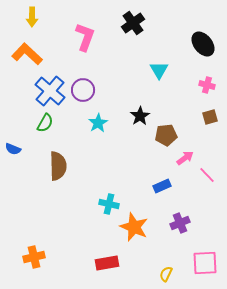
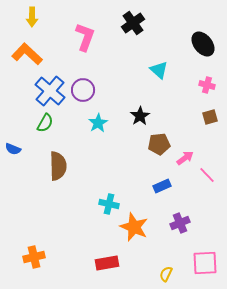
cyan triangle: rotated 18 degrees counterclockwise
brown pentagon: moved 7 px left, 9 px down
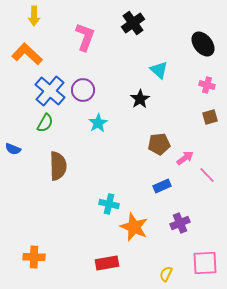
yellow arrow: moved 2 px right, 1 px up
black star: moved 17 px up
orange cross: rotated 15 degrees clockwise
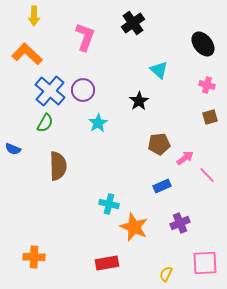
black star: moved 1 px left, 2 px down
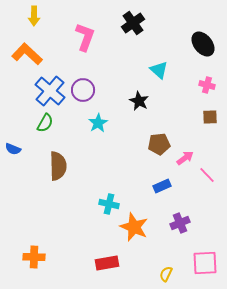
black star: rotated 12 degrees counterclockwise
brown square: rotated 14 degrees clockwise
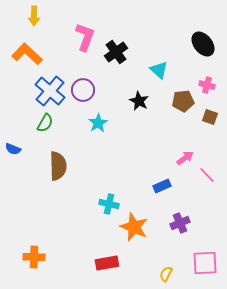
black cross: moved 17 px left, 29 px down
brown square: rotated 21 degrees clockwise
brown pentagon: moved 24 px right, 43 px up
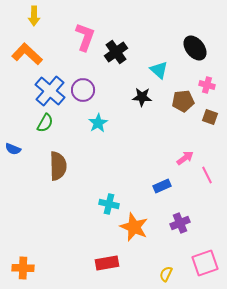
black ellipse: moved 8 px left, 4 px down
black star: moved 3 px right, 4 px up; rotated 24 degrees counterclockwise
pink line: rotated 18 degrees clockwise
orange cross: moved 11 px left, 11 px down
pink square: rotated 16 degrees counterclockwise
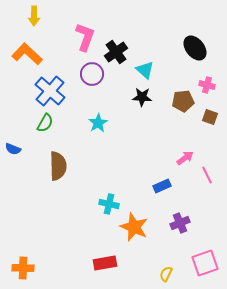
cyan triangle: moved 14 px left
purple circle: moved 9 px right, 16 px up
red rectangle: moved 2 px left
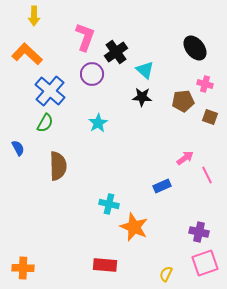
pink cross: moved 2 px left, 1 px up
blue semicircle: moved 5 px right, 1 px up; rotated 140 degrees counterclockwise
purple cross: moved 19 px right, 9 px down; rotated 36 degrees clockwise
red rectangle: moved 2 px down; rotated 15 degrees clockwise
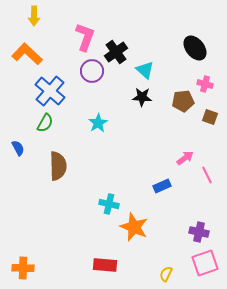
purple circle: moved 3 px up
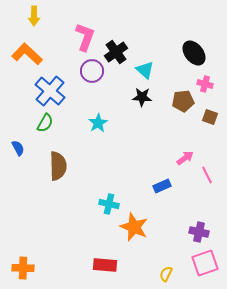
black ellipse: moved 1 px left, 5 px down
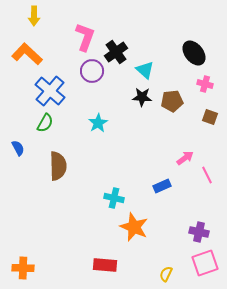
brown pentagon: moved 11 px left
cyan cross: moved 5 px right, 6 px up
